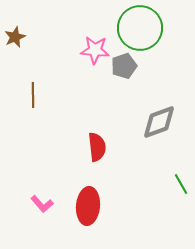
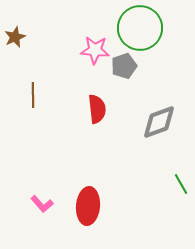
red semicircle: moved 38 px up
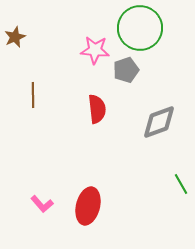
gray pentagon: moved 2 px right, 4 px down
red ellipse: rotated 9 degrees clockwise
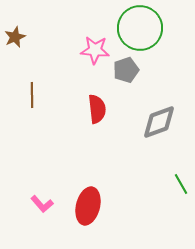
brown line: moved 1 px left
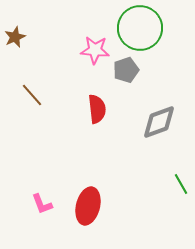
brown line: rotated 40 degrees counterclockwise
pink L-shape: rotated 20 degrees clockwise
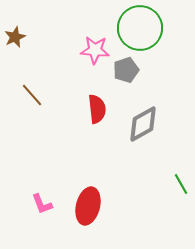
gray diamond: moved 16 px left, 2 px down; rotated 9 degrees counterclockwise
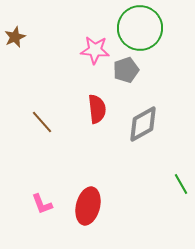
brown line: moved 10 px right, 27 px down
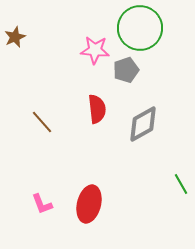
red ellipse: moved 1 px right, 2 px up
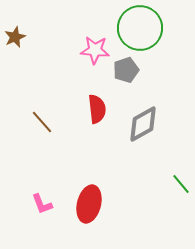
green line: rotated 10 degrees counterclockwise
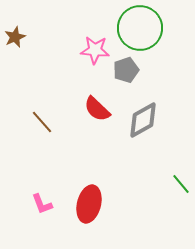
red semicircle: rotated 140 degrees clockwise
gray diamond: moved 4 px up
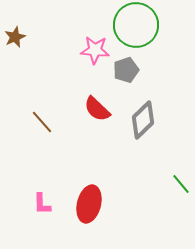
green circle: moved 4 px left, 3 px up
gray diamond: rotated 15 degrees counterclockwise
pink L-shape: rotated 20 degrees clockwise
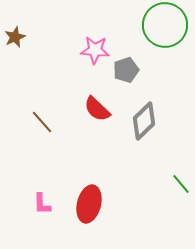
green circle: moved 29 px right
gray diamond: moved 1 px right, 1 px down
